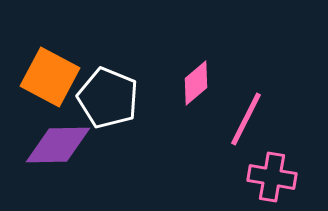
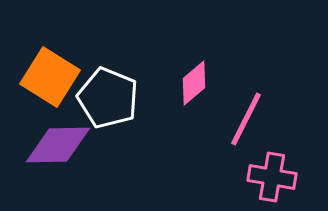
orange square: rotated 4 degrees clockwise
pink diamond: moved 2 px left
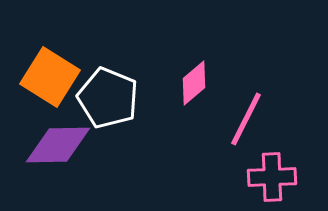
pink cross: rotated 12 degrees counterclockwise
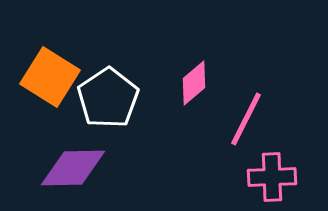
white pentagon: rotated 16 degrees clockwise
purple diamond: moved 15 px right, 23 px down
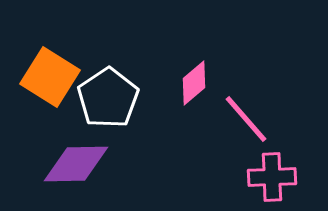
pink line: rotated 68 degrees counterclockwise
purple diamond: moved 3 px right, 4 px up
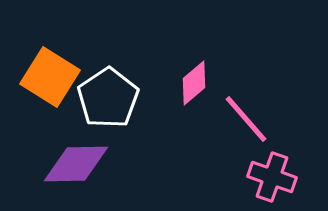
pink cross: rotated 21 degrees clockwise
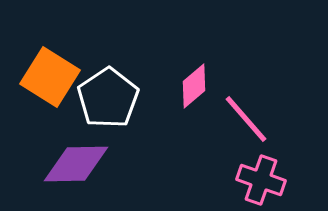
pink diamond: moved 3 px down
pink cross: moved 11 px left, 3 px down
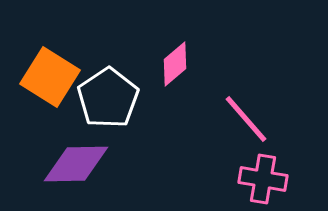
pink diamond: moved 19 px left, 22 px up
pink cross: moved 2 px right, 1 px up; rotated 9 degrees counterclockwise
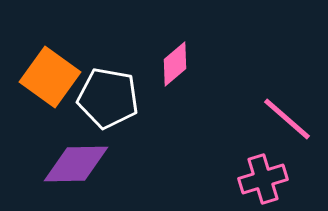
orange square: rotated 4 degrees clockwise
white pentagon: rotated 28 degrees counterclockwise
pink line: moved 41 px right; rotated 8 degrees counterclockwise
pink cross: rotated 27 degrees counterclockwise
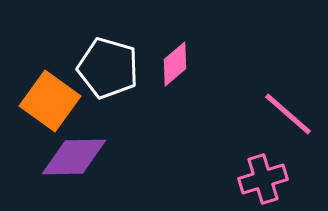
orange square: moved 24 px down
white pentagon: moved 30 px up; rotated 6 degrees clockwise
pink line: moved 1 px right, 5 px up
purple diamond: moved 2 px left, 7 px up
